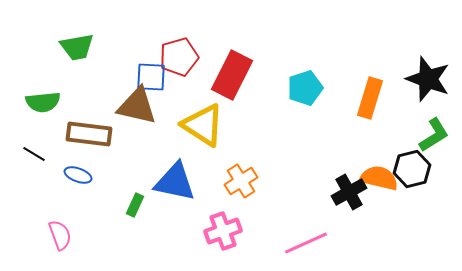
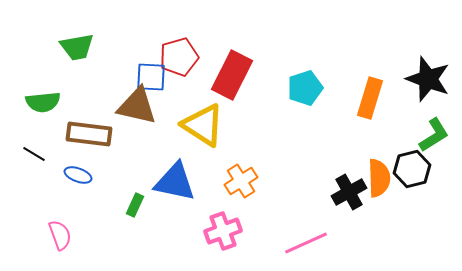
orange semicircle: rotated 75 degrees clockwise
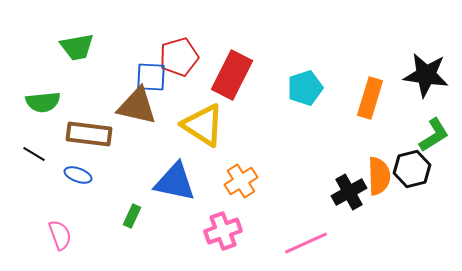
black star: moved 2 px left, 4 px up; rotated 12 degrees counterclockwise
orange semicircle: moved 2 px up
green rectangle: moved 3 px left, 11 px down
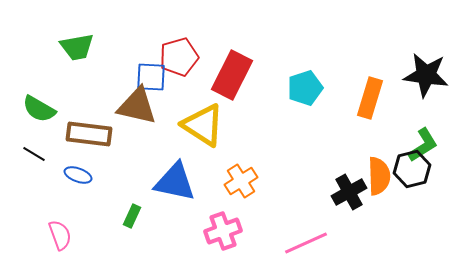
green semicircle: moved 4 px left, 7 px down; rotated 36 degrees clockwise
green L-shape: moved 11 px left, 10 px down
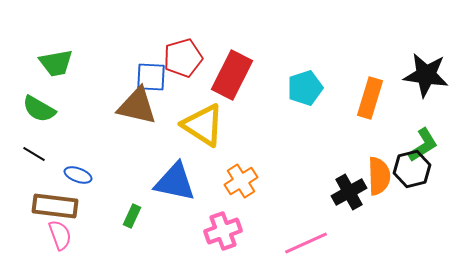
green trapezoid: moved 21 px left, 16 px down
red pentagon: moved 4 px right, 1 px down
brown rectangle: moved 34 px left, 72 px down
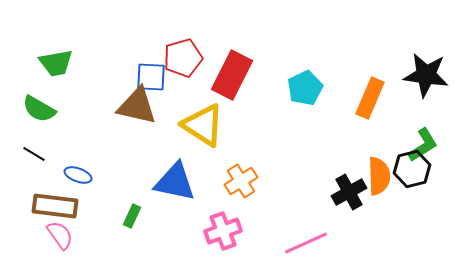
cyan pentagon: rotated 8 degrees counterclockwise
orange rectangle: rotated 6 degrees clockwise
pink semicircle: rotated 16 degrees counterclockwise
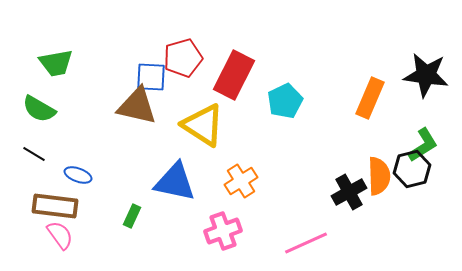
red rectangle: moved 2 px right
cyan pentagon: moved 20 px left, 13 px down
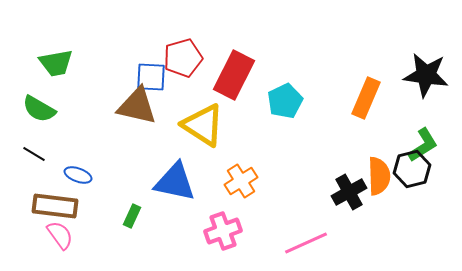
orange rectangle: moved 4 px left
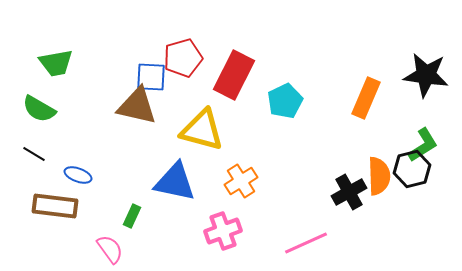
yellow triangle: moved 1 px left, 5 px down; rotated 18 degrees counterclockwise
pink semicircle: moved 50 px right, 14 px down
